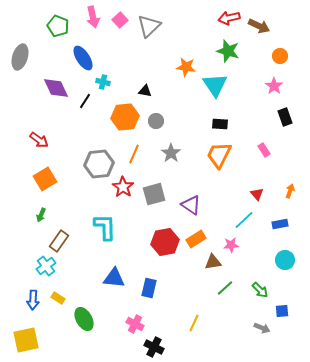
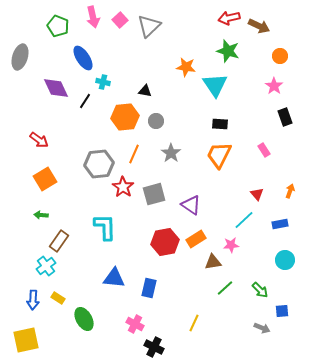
green arrow at (41, 215): rotated 72 degrees clockwise
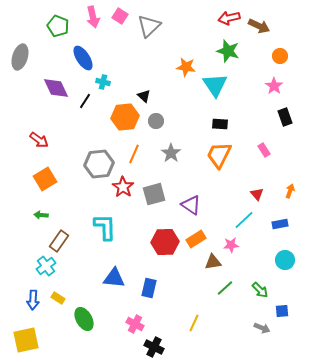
pink square at (120, 20): moved 4 px up; rotated 14 degrees counterclockwise
black triangle at (145, 91): moved 1 px left, 5 px down; rotated 32 degrees clockwise
red hexagon at (165, 242): rotated 8 degrees clockwise
